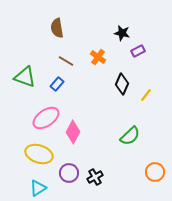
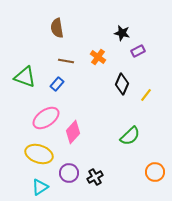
brown line: rotated 21 degrees counterclockwise
pink diamond: rotated 15 degrees clockwise
cyan triangle: moved 2 px right, 1 px up
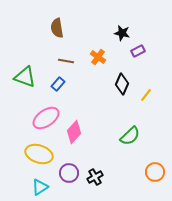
blue rectangle: moved 1 px right
pink diamond: moved 1 px right
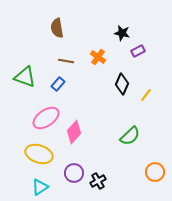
purple circle: moved 5 px right
black cross: moved 3 px right, 4 px down
